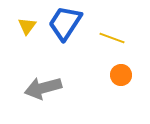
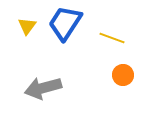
orange circle: moved 2 px right
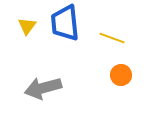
blue trapezoid: rotated 39 degrees counterclockwise
orange circle: moved 2 px left
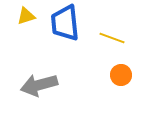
yellow triangle: moved 1 px left, 10 px up; rotated 36 degrees clockwise
gray arrow: moved 4 px left, 3 px up
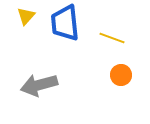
yellow triangle: rotated 30 degrees counterclockwise
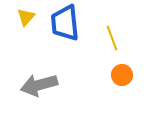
yellow triangle: moved 1 px down
yellow line: rotated 50 degrees clockwise
orange circle: moved 1 px right
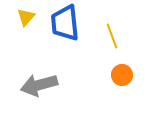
yellow line: moved 2 px up
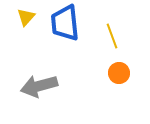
orange circle: moved 3 px left, 2 px up
gray arrow: moved 1 px down
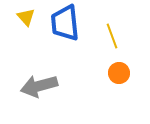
yellow triangle: rotated 24 degrees counterclockwise
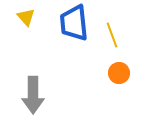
blue trapezoid: moved 9 px right
yellow line: moved 1 px up
gray arrow: moved 6 px left, 9 px down; rotated 75 degrees counterclockwise
